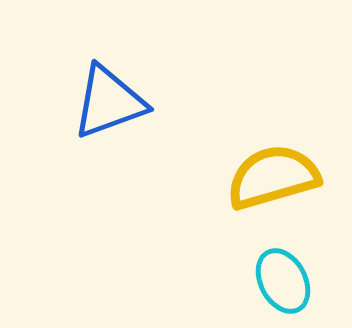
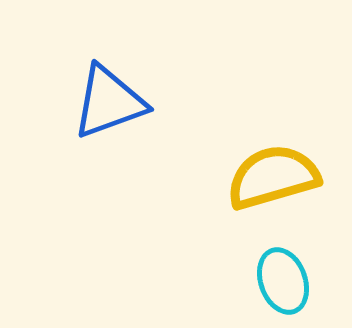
cyan ellipse: rotated 8 degrees clockwise
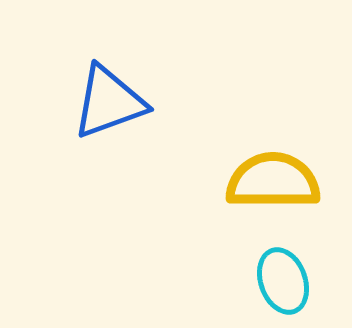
yellow semicircle: moved 4 px down; rotated 16 degrees clockwise
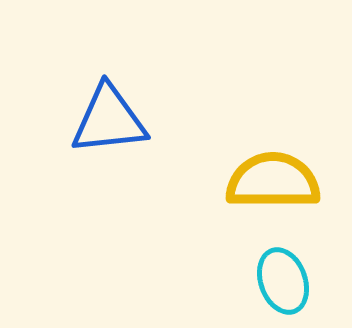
blue triangle: moved 18 px down; rotated 14 degrees clockwise
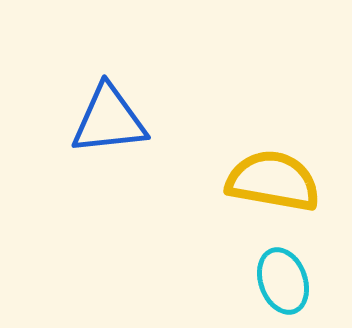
yellow semicircle: rotated 10 degrees clockwise
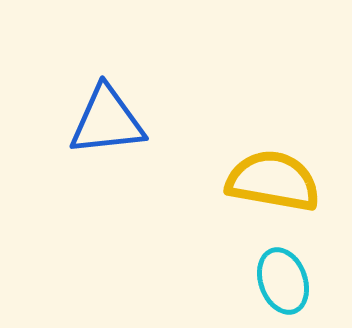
blue triangle: moved 2 px left, 1 px down
